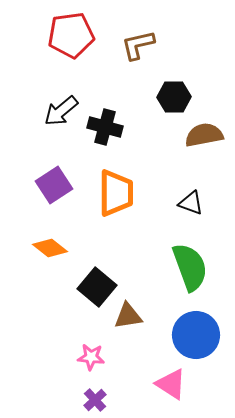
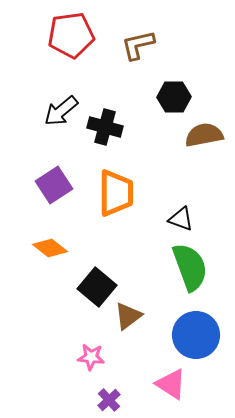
black triangle: moved 10 px left, 16 px down
brown triangle: rotated 28 degrees counterclockwise
purple cross: moved 14 px right
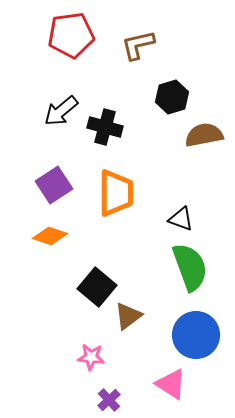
black hexagon: moved 2 px left; rotated 16 degrees counterclockwise
orange diamond: moved 12 px up; rotated 20 degrees counterclockwise
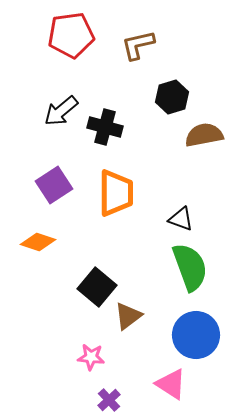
orange diamond: moved 12 px left, 6 px down
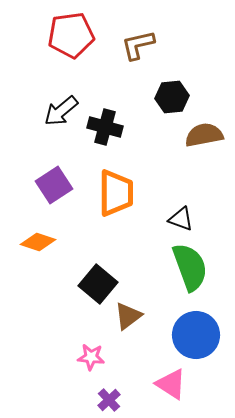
black hexagon: rotated 12 degrees clockwise
black square: moved 1 px right, 3 px up
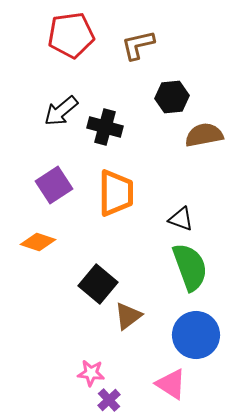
pink star: moved 16 px down
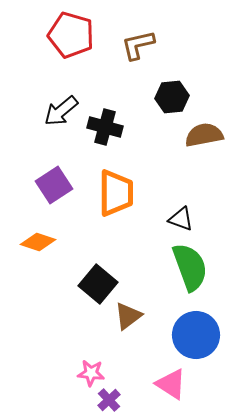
red pentagon: rotated 24 degrees clockwise
